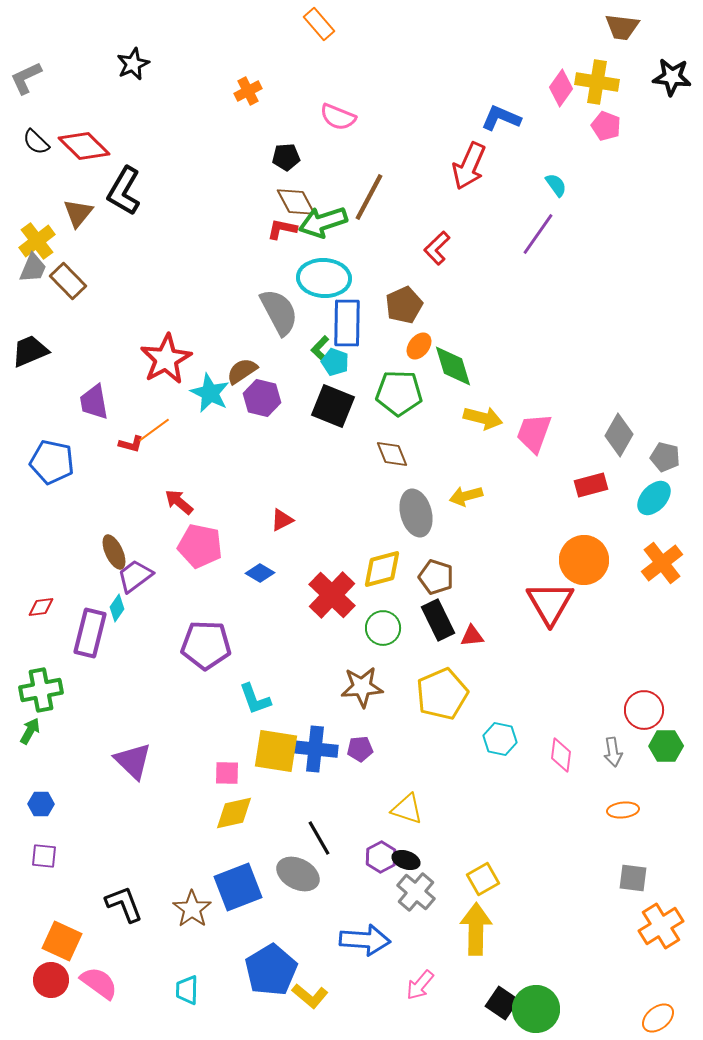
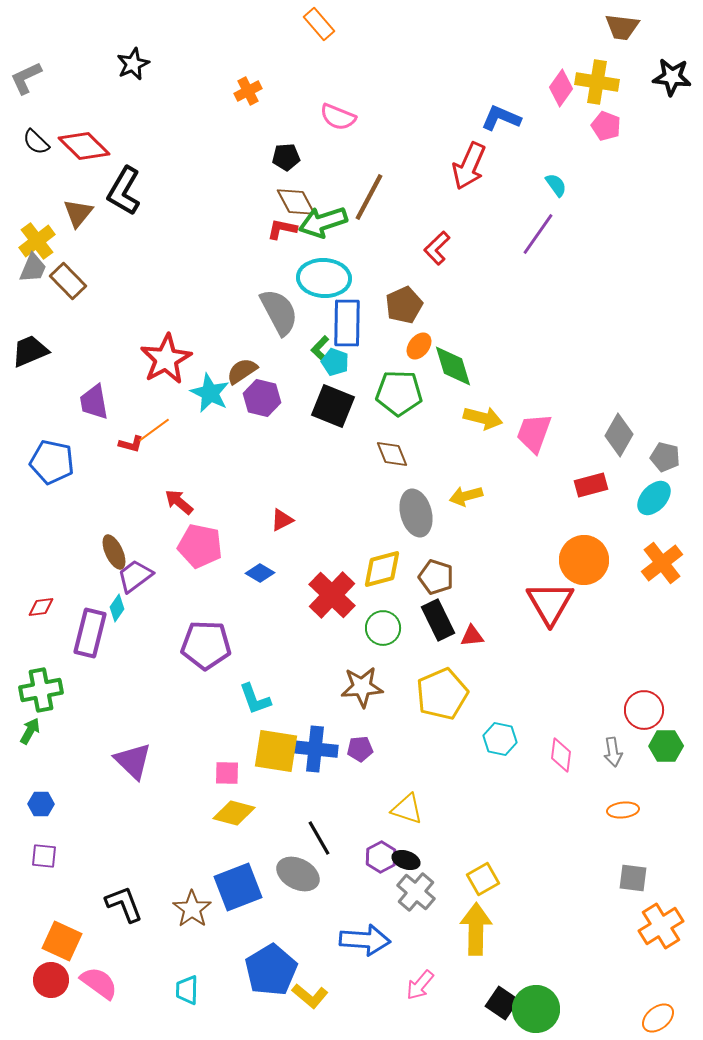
yellow diamond at (234, 813): rotated 27 degrees clockwise
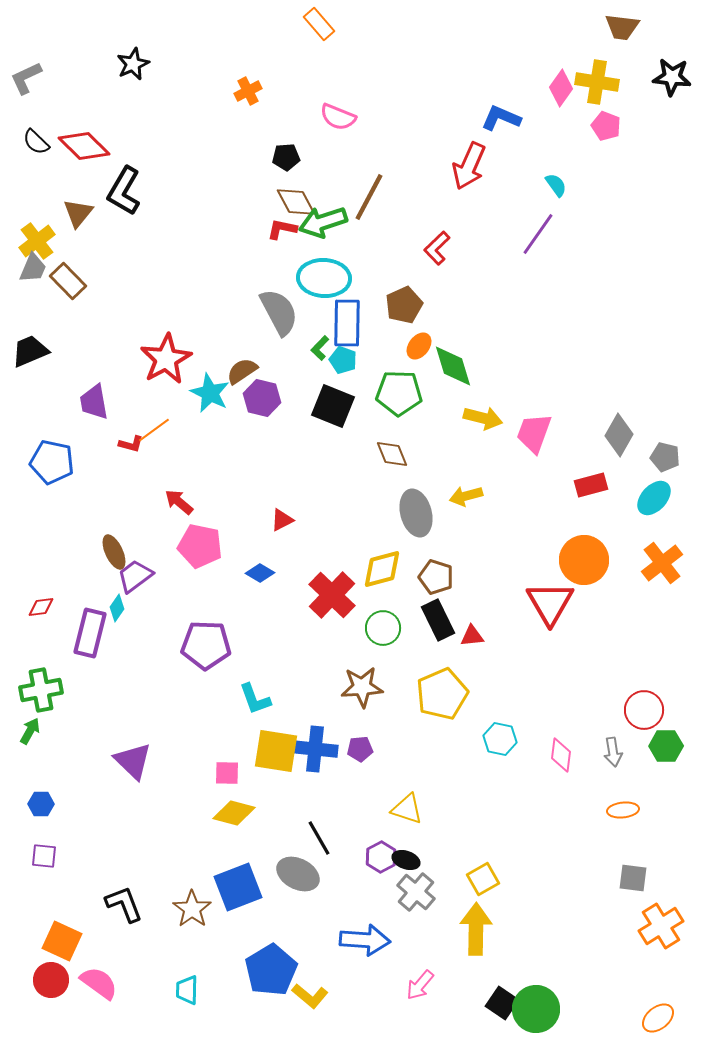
cyan pentagon at (335, 362): moved 8 px right, 2 px up
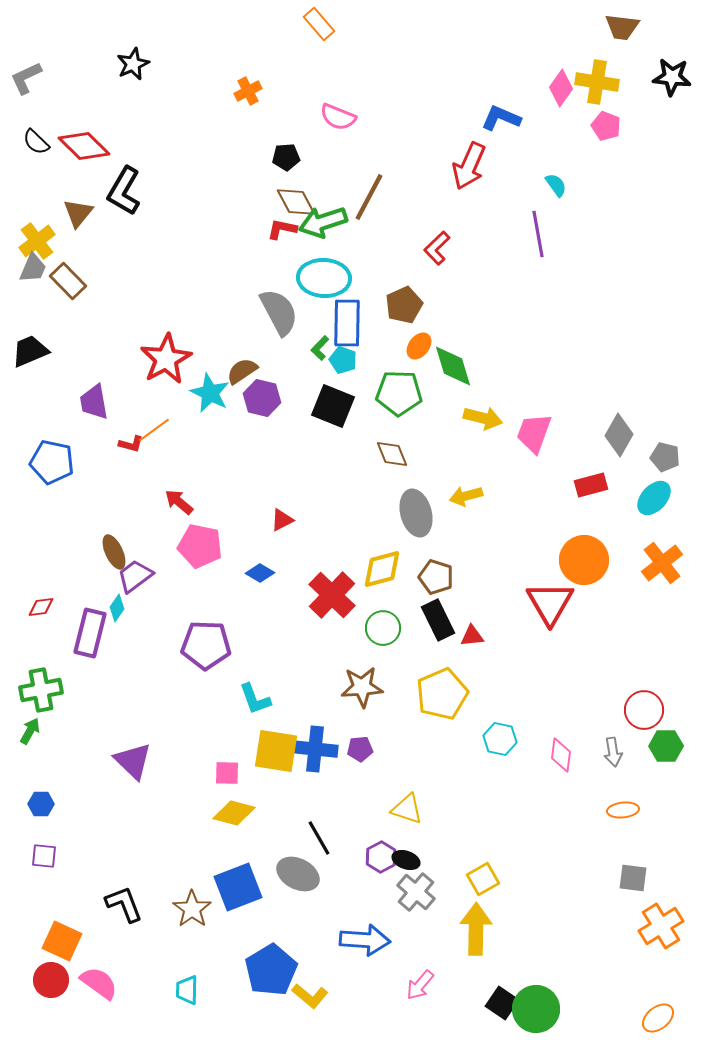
purple line at (538, 234): rotated 45 degrees counterclockwise
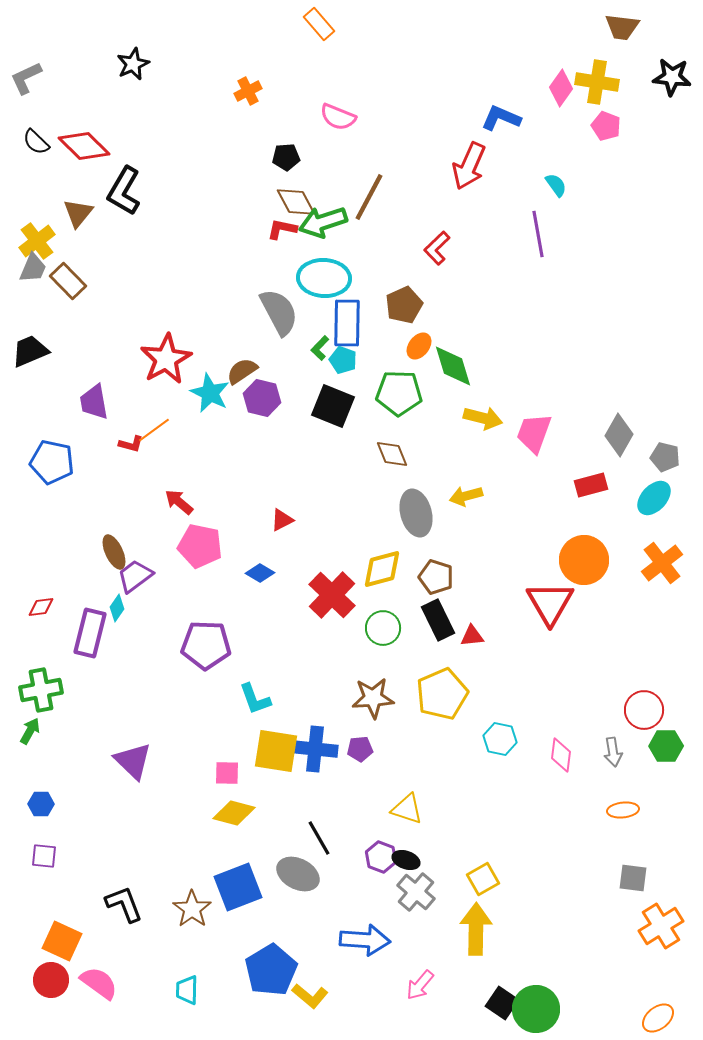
brown star at (362, 687): moved 11 px right, 11 px down
purple hexagon at (381, 857): rotated 12 degrees counterclockwise
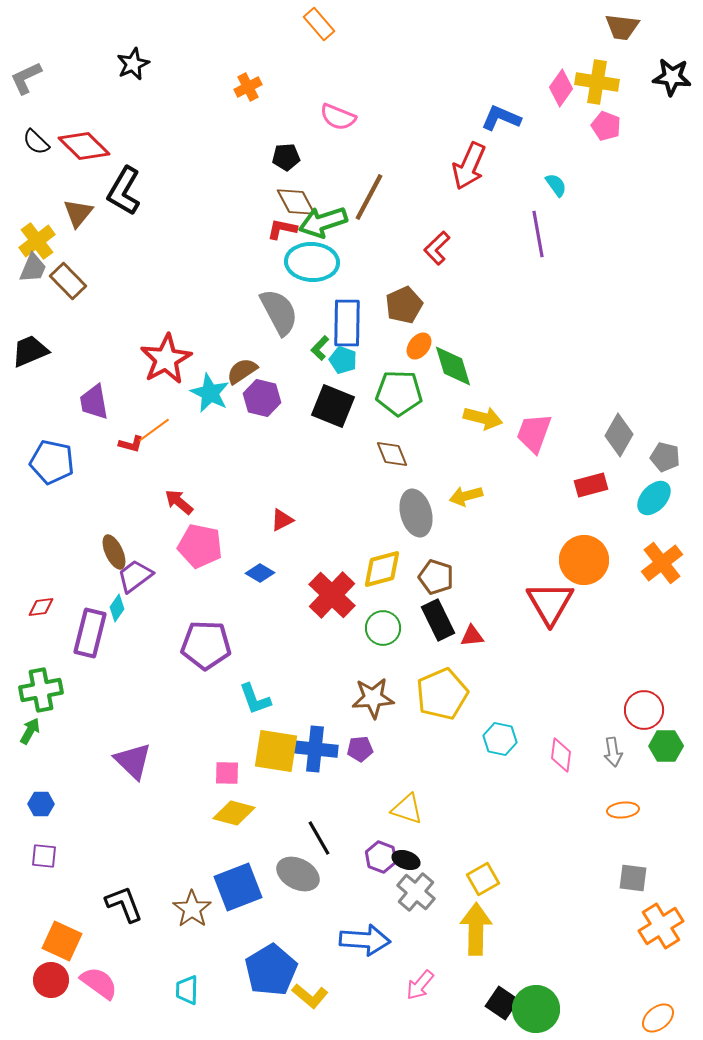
orange cross at (248, 91): moved 4 px up
cyan ellipse at (324, 278): moved 12 px left, 16 px up
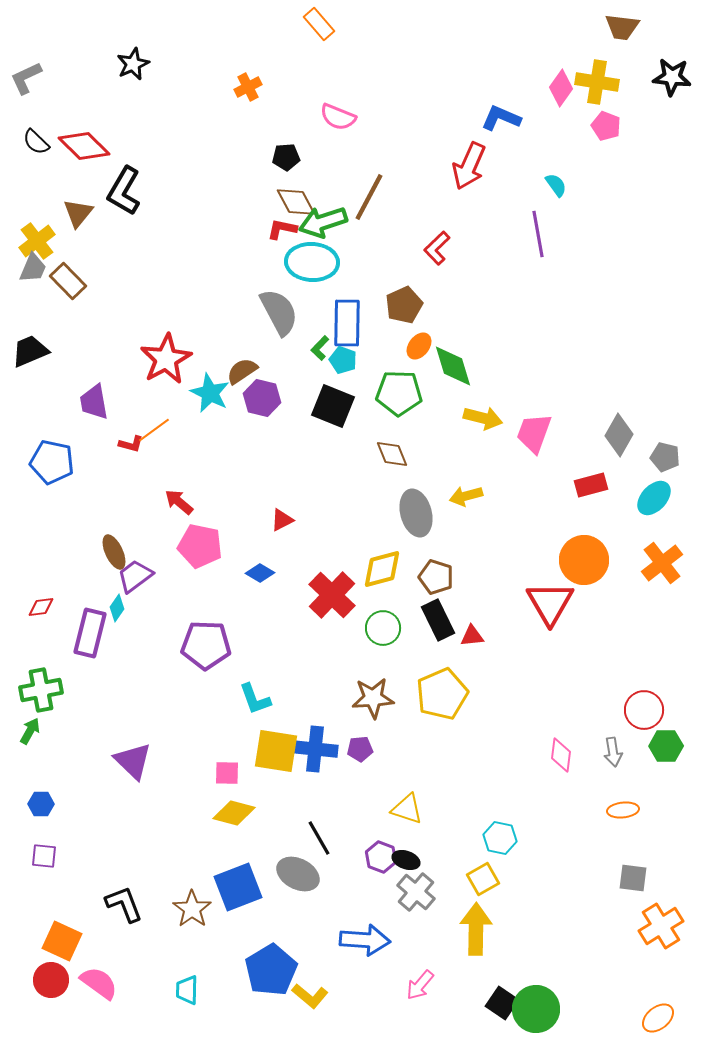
cyan hexagon at (500, 739): moved 99 px down
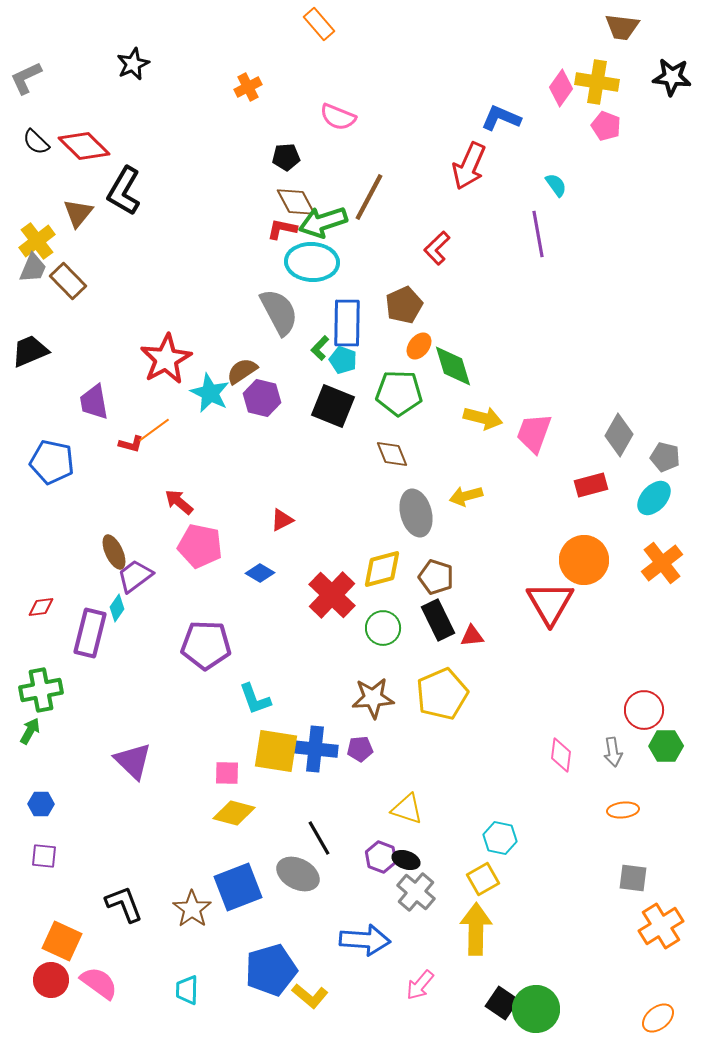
blue pentagon at (271, 970): rotated 15 degrees clockwise
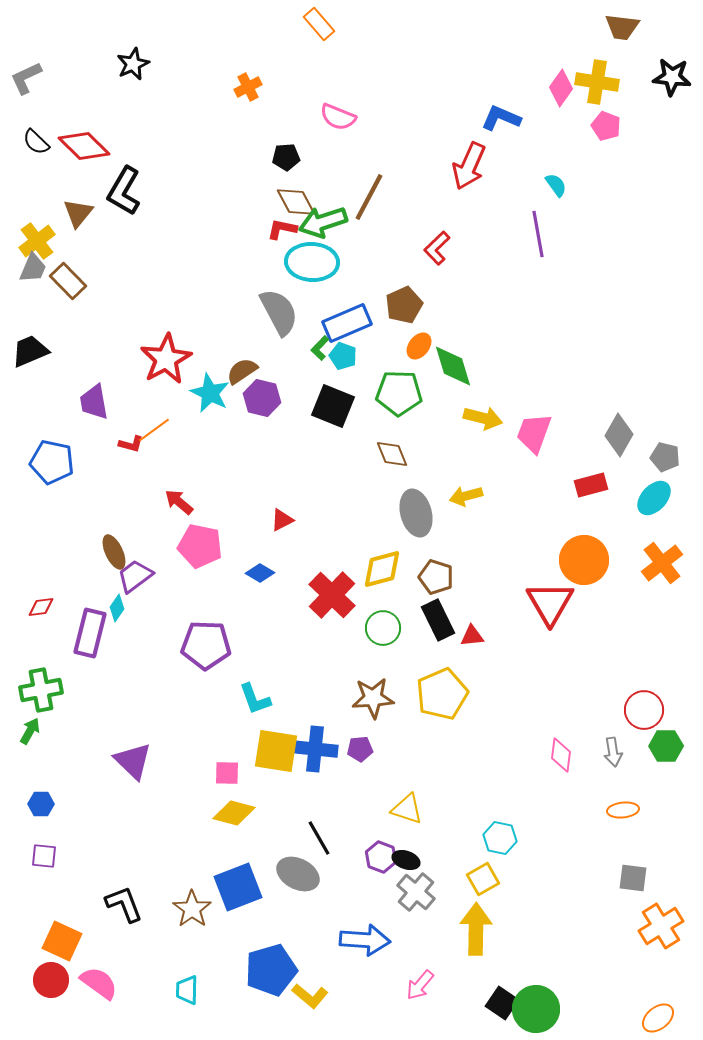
blue rectangle at (347, 323): rotated 66 degrees clockwise
cyan pentagon at (343, 360): moved 4 px up
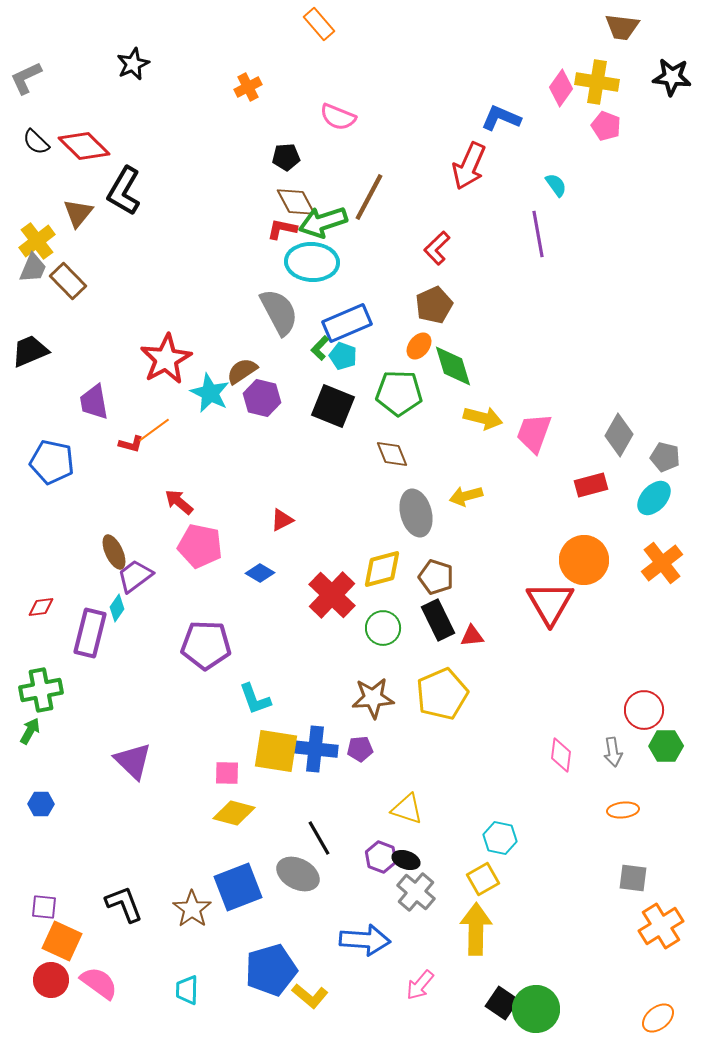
brown pentagon at (404, 305): moved 30 px right
purple square at (44, 856): moved 51 px down
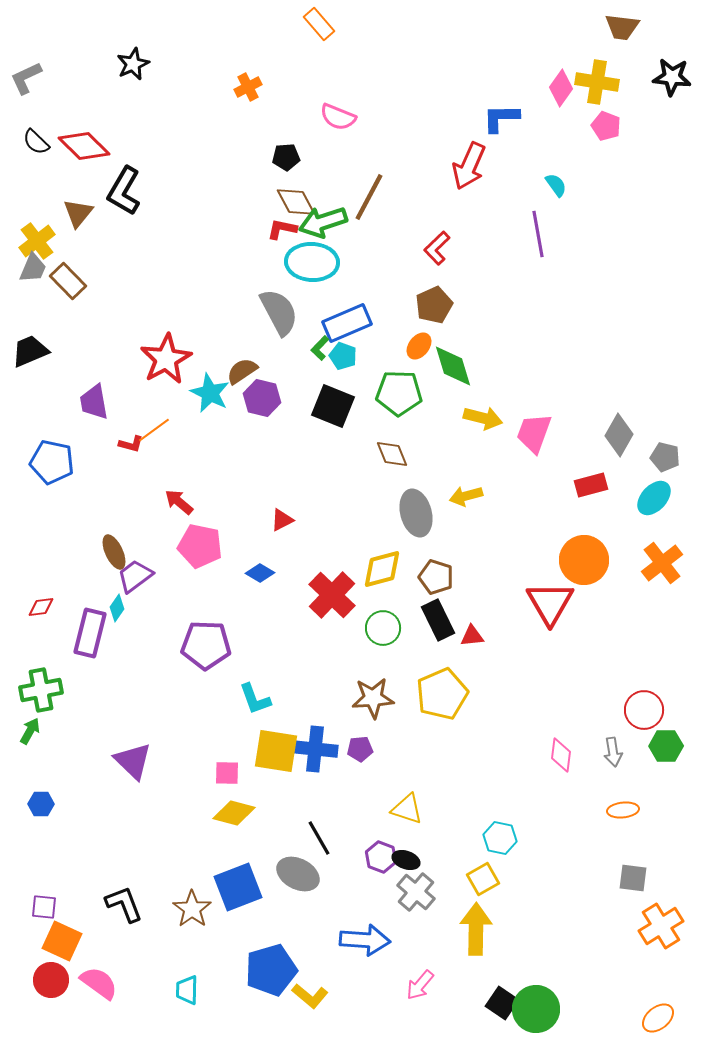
blue L-shape at (501, 118): rotated 24 degrees counterclockwise
